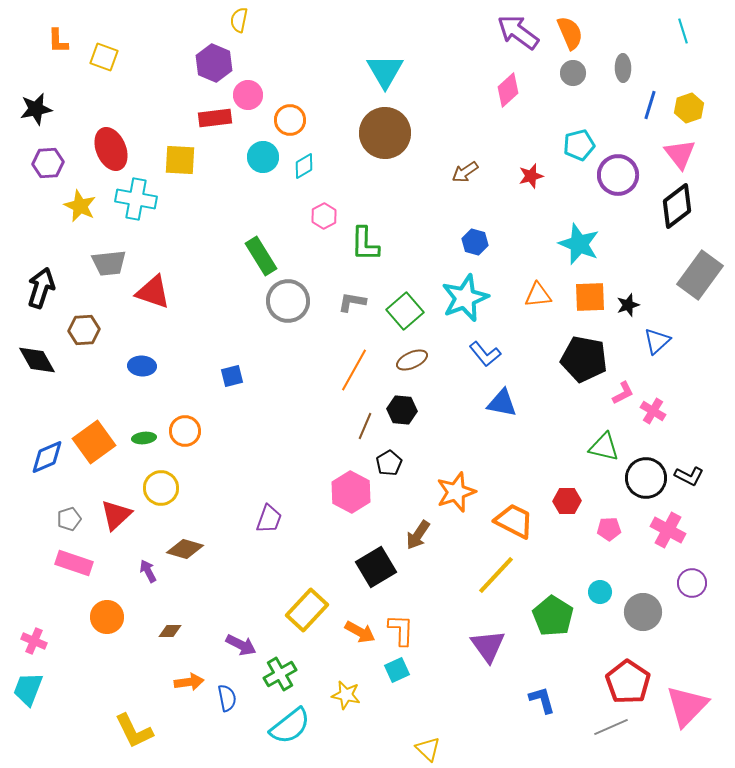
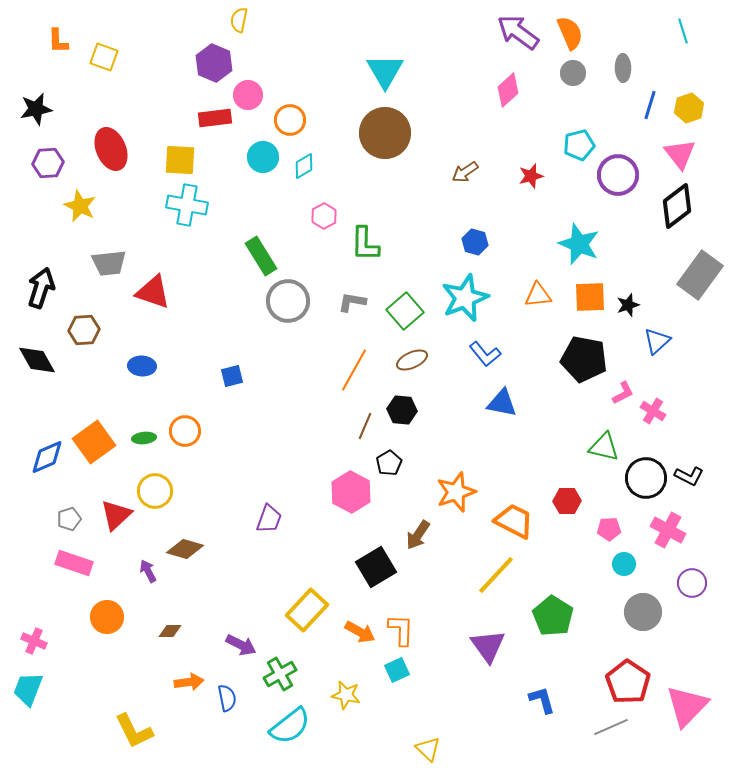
cyan cross at (136, 199): moved 51 px right, 6 px down
yellow circle at (161, 488): moved 6 px left, 3 px down
cyan circle at (600, 592): moved 24 px right, 28 px up
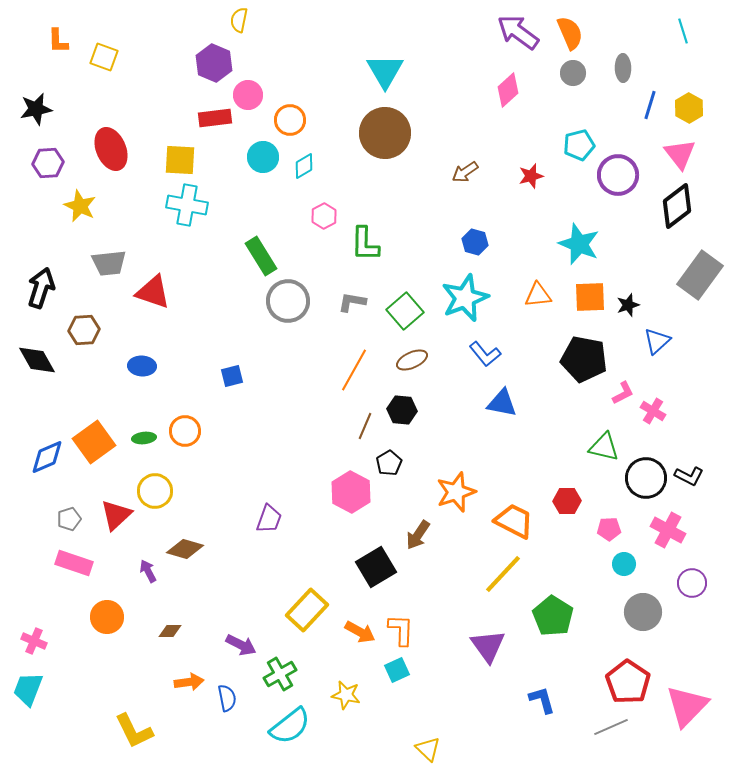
yellow hexagon at (689, 108): rotated 12 degrees counterclockwise
yellow line at (496, 575): moved 7 px right, 1 px up
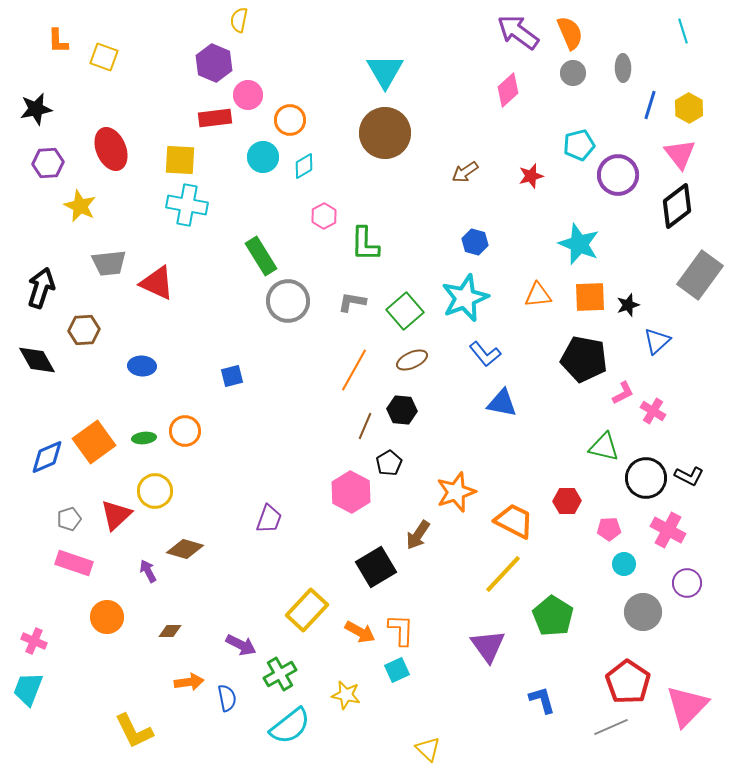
red triangle at (153, 292): moved 4 px right, 9 px up; rotated 6 degrees clockwise
purple circle at (692, 583): moved 5 px left
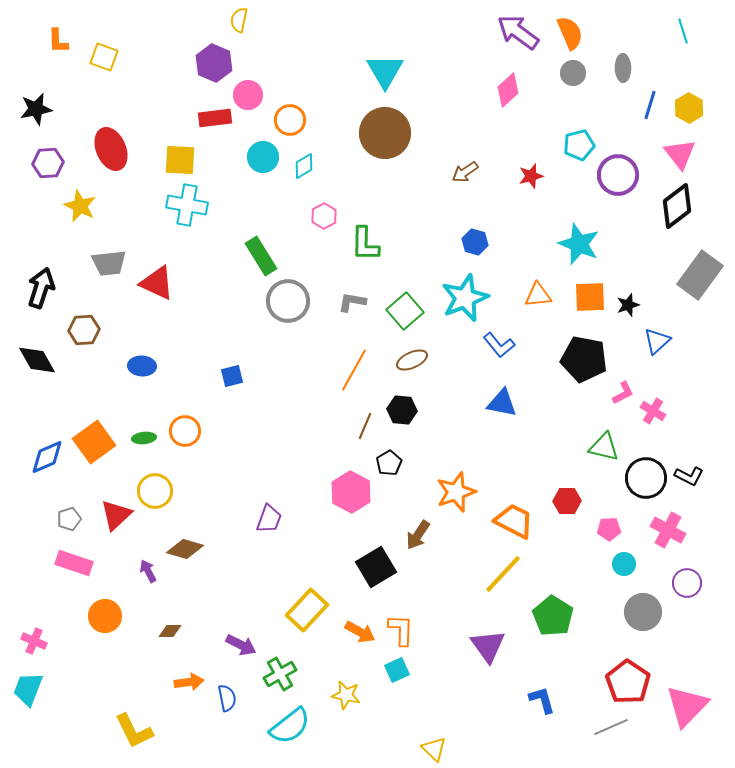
blue L-shape at (485, 354): moved 14 px right, 9 px up
orange circle at (107, 617): moved 2 px left, 1 px up
yellow triangle at (428, 749): moved 6 px right
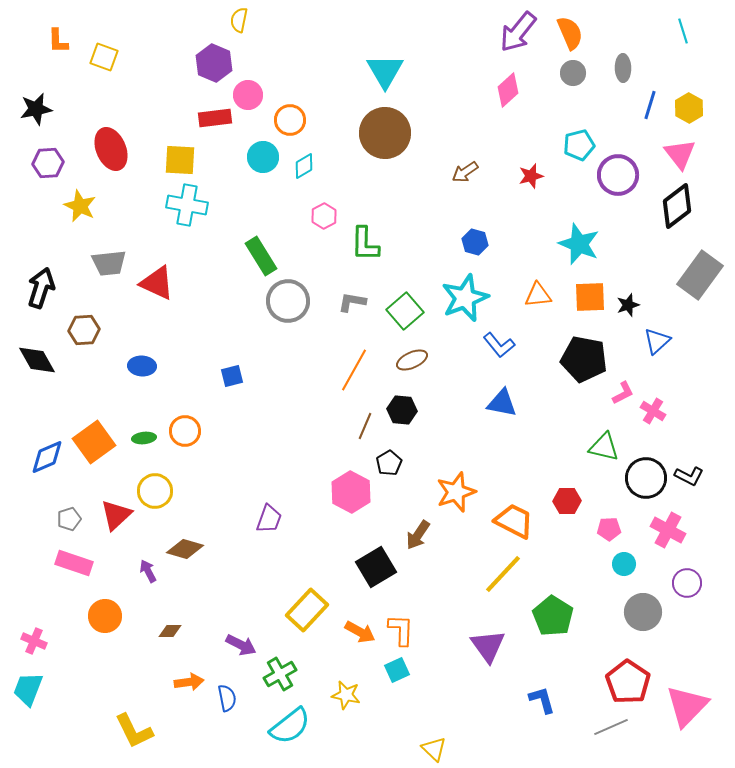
purple arrow at (518, 32): rotated 87 degrees counterclockwise
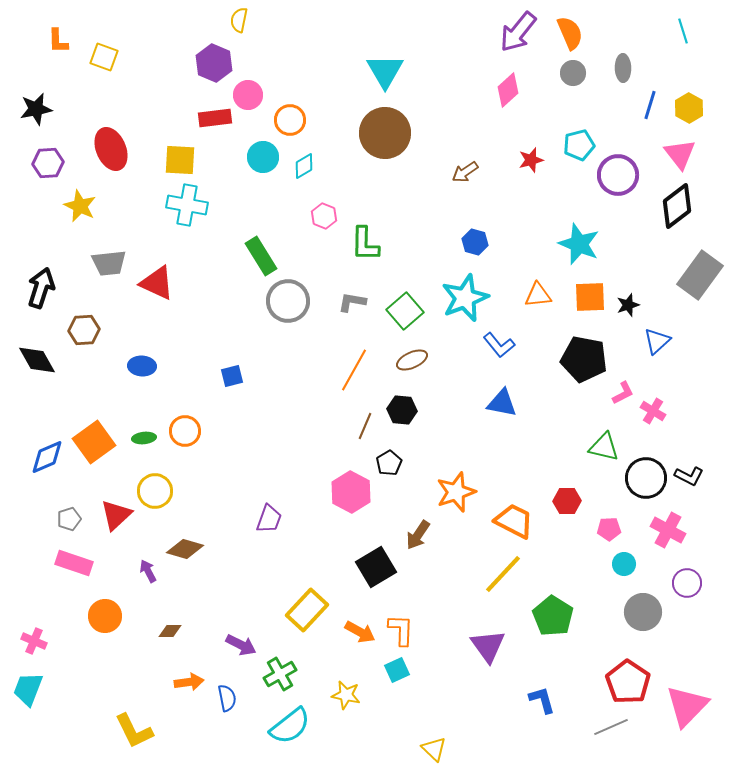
red star at (531, 176): moved 16 px up
pink hexagon at (324, 216): rotated 10 degrees counterclockwise
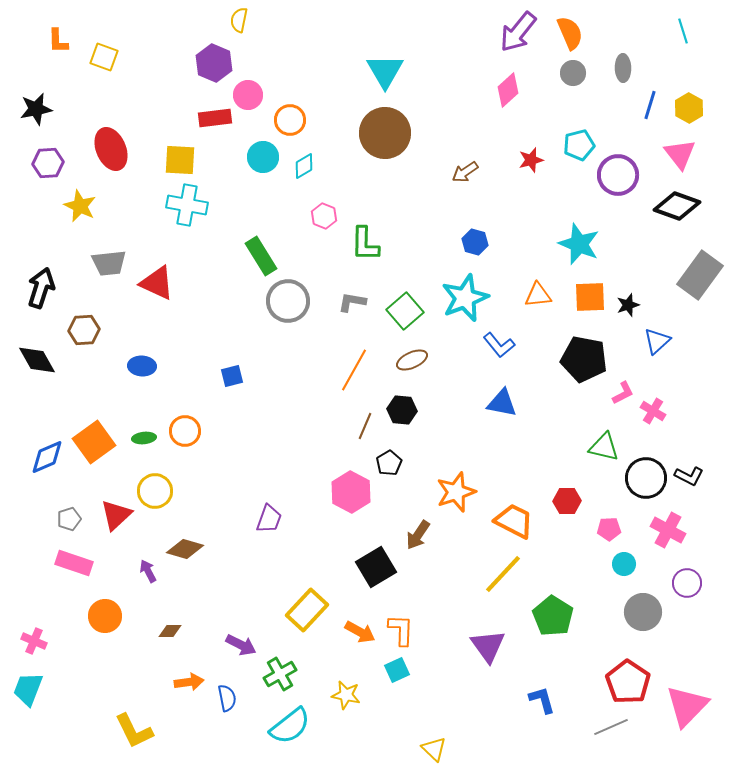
black diamond at (677, 206): rotated 57 degrees clockwise
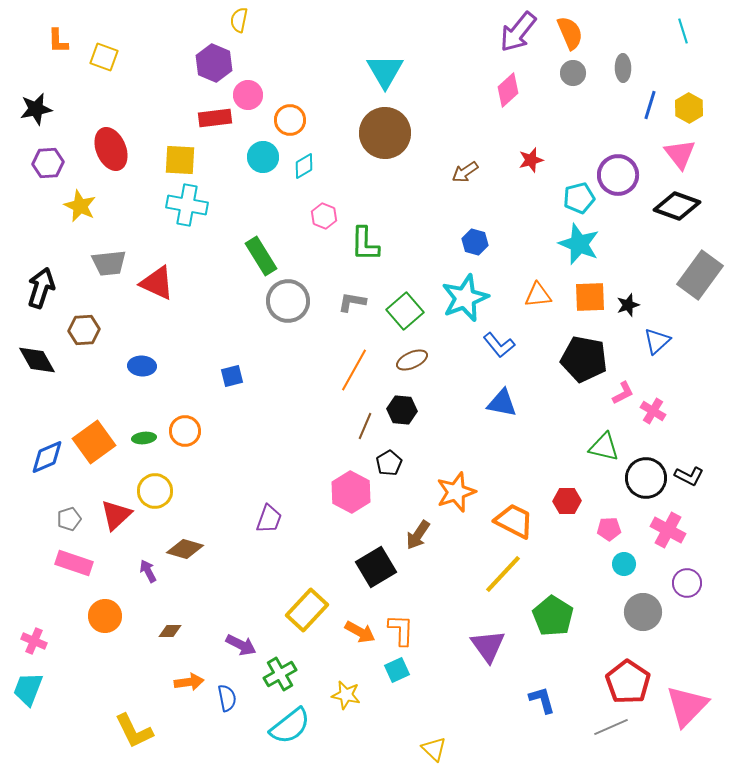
cyan pentagon at (579, 145): moved 53 px down
